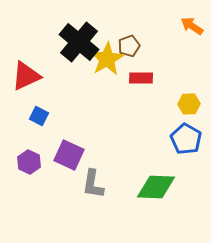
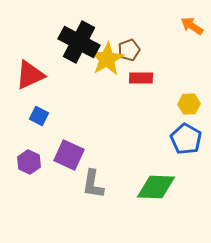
black cross: rotated 12 degrees counterclockwise
brown pentagon: moved 4 px down
red triangle: moved 4 px right, 1 px up
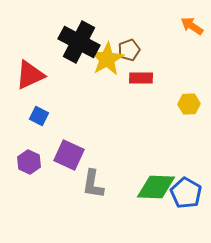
blue pentagon: moved 54 px down
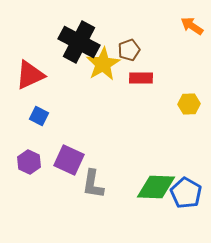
yellow star: moved 4 px left, 5 px down
purple square: moved 5 px down
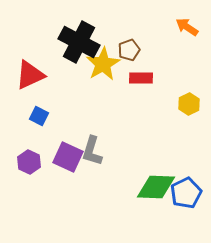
orange arrow: moved 5 px left, 1 px down
yellow hexagon: rotated 25 degrees counterclockwise
purple square: moved 1 px left, 3 px up
gray L-shape: moved 1 px left, 33 px up; rotated 8 degrees clockwise
blue pentagon: rotated 16 degrees clockwise
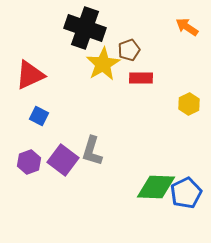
black cross: moved 6 px right, 14 px up; rotated 9 degrees counterclockwise
purple square: moved 5 px left, 3 px down; rotated 12 degrees clockwise
purple hexagon: rotated 15 degrees clockwise
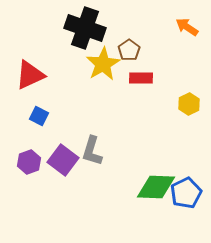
brown pentagon: rotated 15 degrees counterclockwise
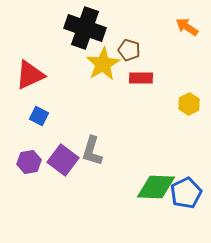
brown pentagon: rotated 20 degrees counterclockwise
purple hexagon: rotated 10 degrees clockwise
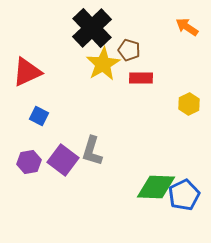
black cross: moved 7 px right; rotated 27 degrees clockwise
red triangle: moved 3 px left, 3 px up
blue pentagon: moved 2 px left, 2 px down
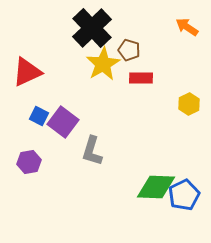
purple square: moved 38 px up
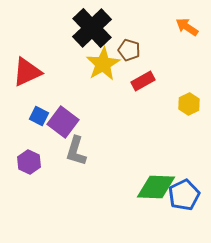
red rectangle: moved 2 px right, 3 px down; rotated 30 degrees counterclockwise
gray L-shape: moved 16 px left
purple hexagon: rotated 25 degrees counterclockwise
